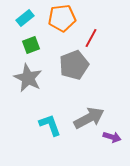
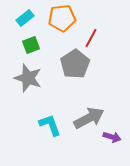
gray pentagon: moved 1 px right, 1 px up; rotated 12 degrees counterclockwise
gray star: rotated 8 degrees counterclockwise
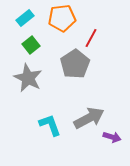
green square: rotated 18 degrees counterclockwise
gray star: rotated 8 degrees clockwise
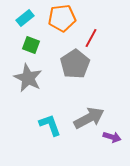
green square: rotated 30 degrees counterclockwise
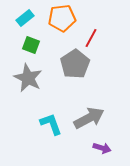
cyan L-shape: moved 1 px right, 1 px up
purple arrow: moved 10 px left, 11 px down
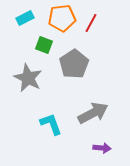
cyan rectangle: rotated 12 degrees clockwise
red line: moved 15 px up
green square: moved 13 px right
gray pentagon: moved 1 px left
gray arrow: moved 4 px right, 5 px up
purple arrow: rotated 12 degrees counterclockwise
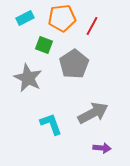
red line: moved 1 px right, 3 px down
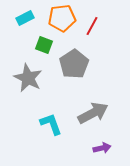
purple arrow: rotated 18 degrees counterclockwise
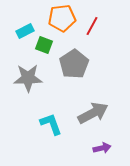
cyan rectangle: moved 13 px down
gray star: rotated 28 degrees counterclockwise
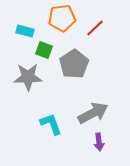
red line: moved 3 px right, 2 px down; rotated 18 degrees clockwise
cyan rectangle: rotated 42 degrees clockwise
green square: moved 5 px down
gray star: moved 1 px up
purple arrow: moved 3 px left, 6 px up; rotated 96 degrees clockwise
